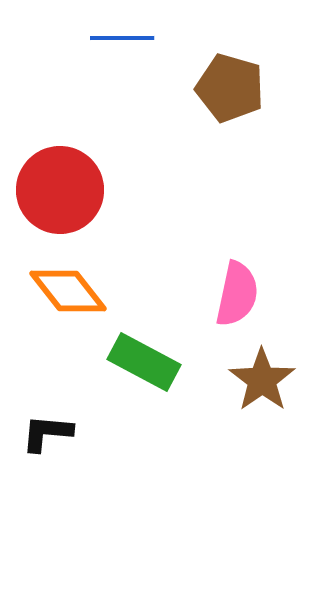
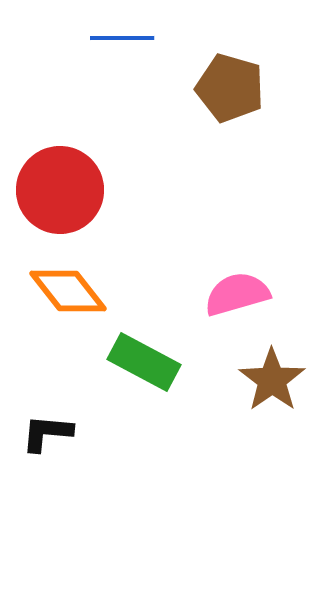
pink semicircle: rotated 118 degrees counterclockwise
brown star: moved 10 px right
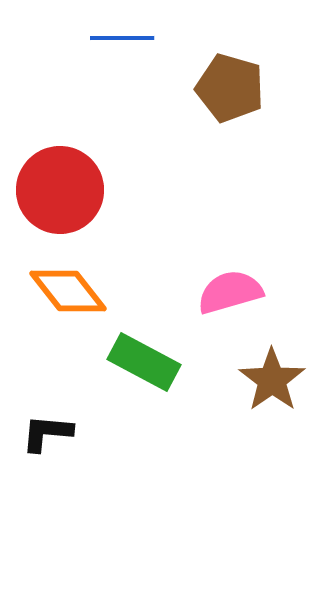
pink semicircle: moved 7 px left, 2 px up
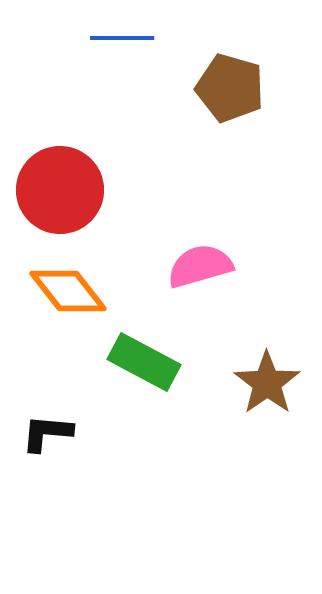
pink semicircle: moved 30 px left, 26 px up
brown star: moved 5 px left, 3 px down
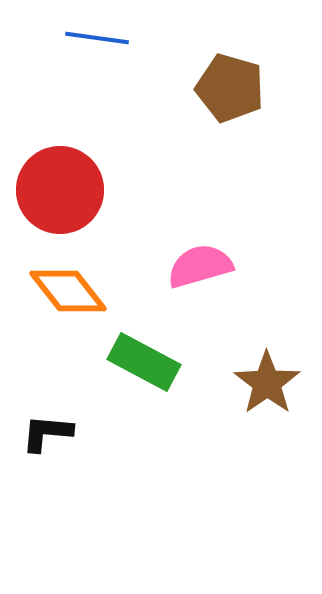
blue line: moved 25 px left; rotated 8 degrees clockwise
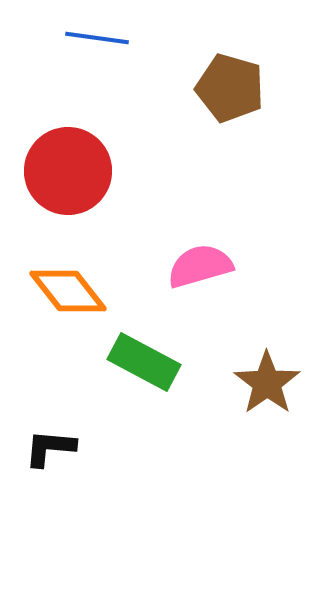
red circle: moved 8 px right, 19 px up
black L-shape: moved 3 px right, 15 px down
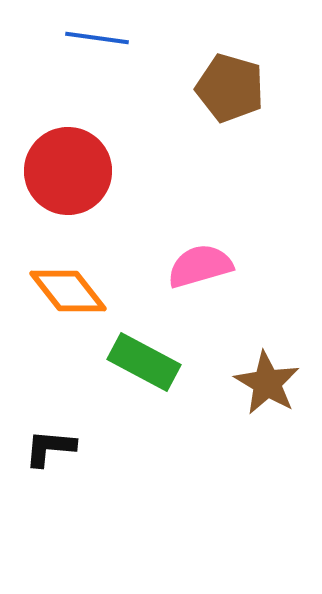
brown star: rotated 6 degrees counterclockwise
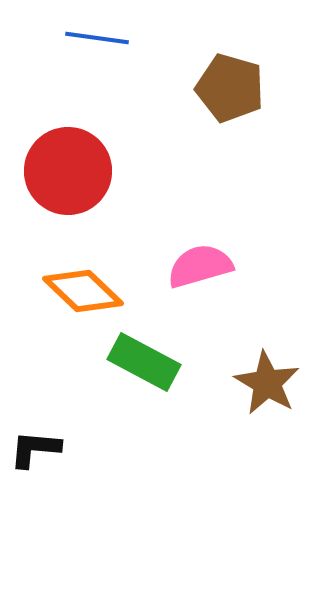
orange diamond: moved 15 px right; rotated 8 degrees counterclockwise
black L-shape: moved 15 px left, 1 px down
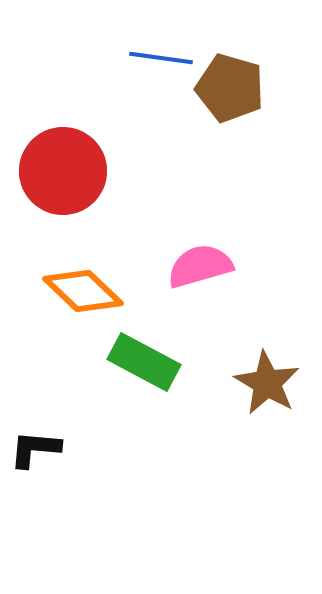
blue line: moved 64 px right, 20 px down
red circle: moved 5 px left
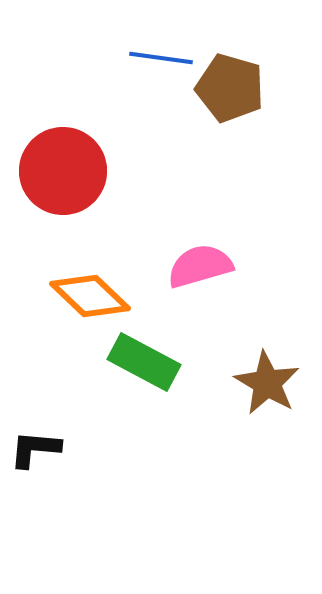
orange diamond: moved 7 px right, 5 px down
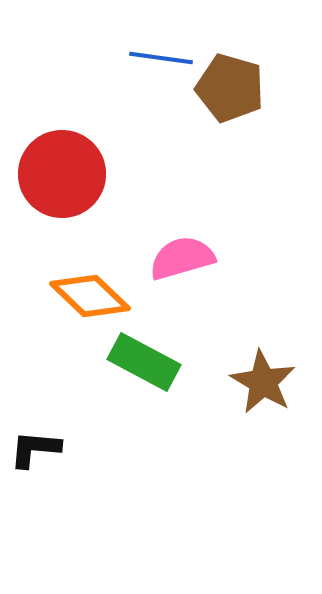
red circle: moved 1 px left, 3 px down
pink semicircle: moved 18 px left, 8 px up
brown star: moved 4 px left, 1 px up
